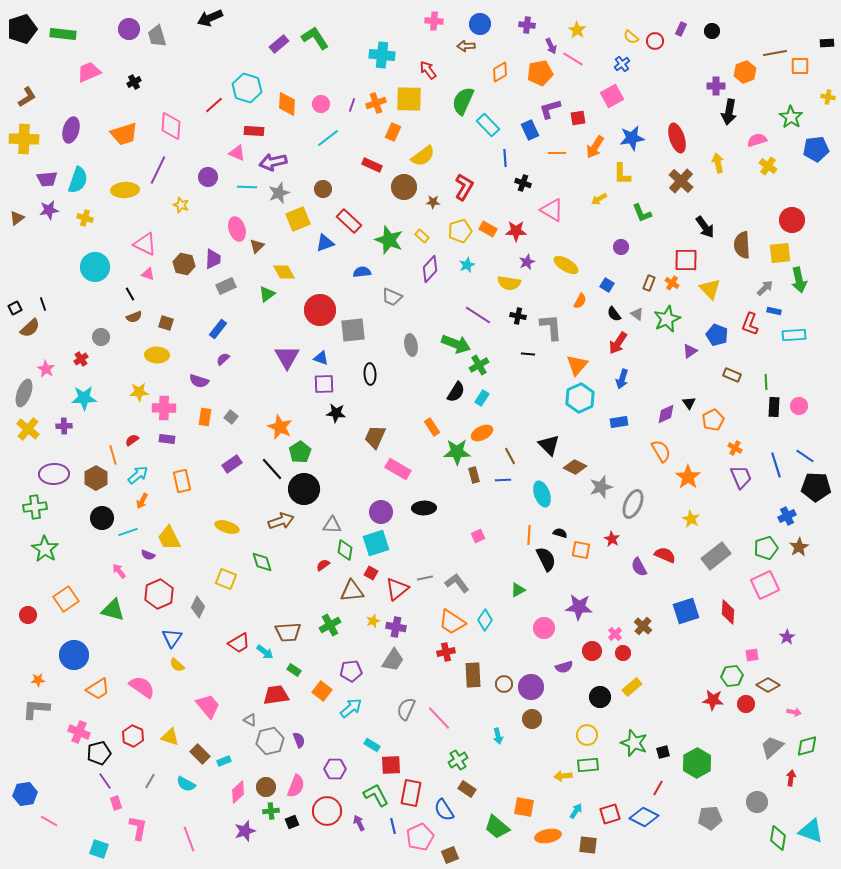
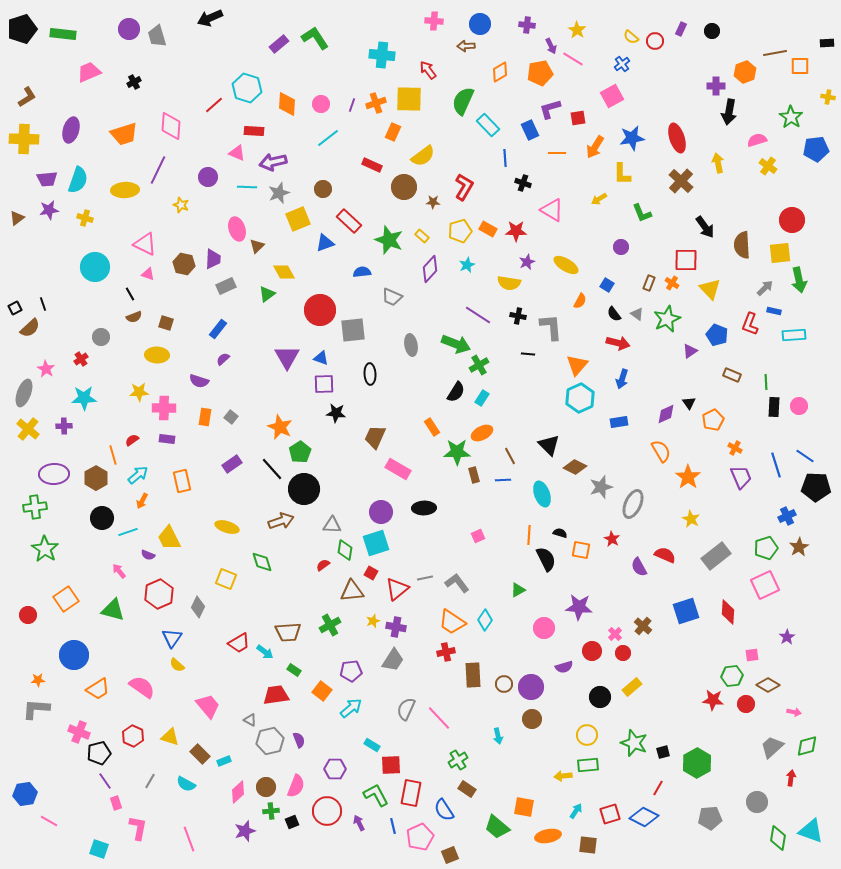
red arrow at (618, 343): rotated 110 degrees counterclockwise
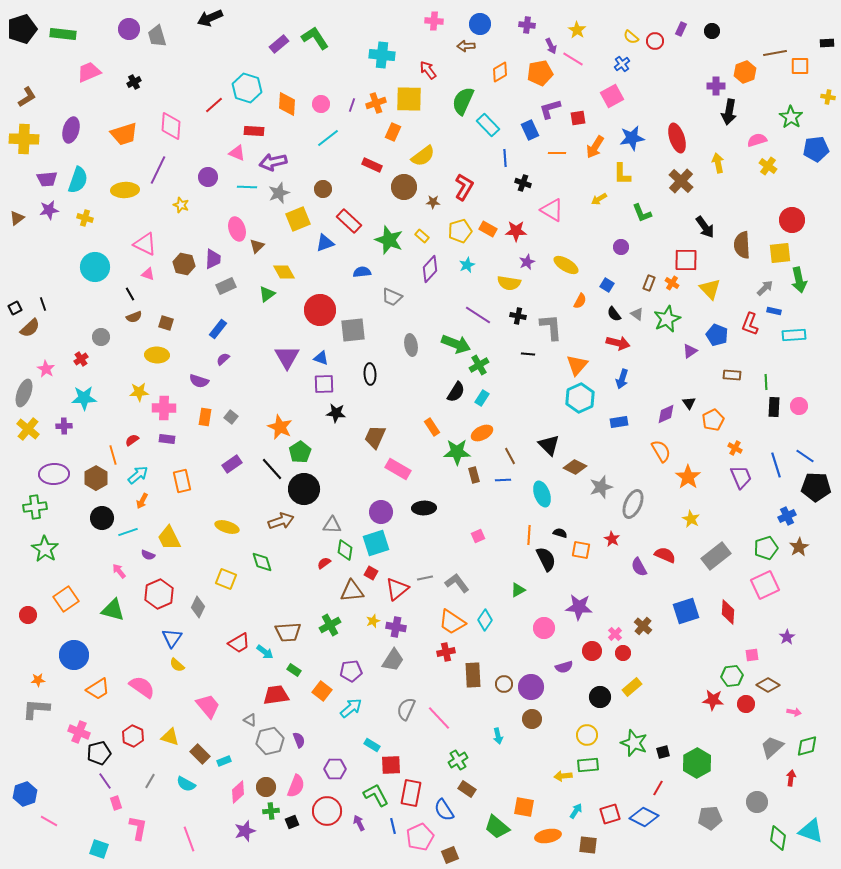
brown rectangle at (732, 375): rotated 18 degrees counterclockwise
red semicircle at (323, 565): moved 1 px right, 2 px up
blue hexagon at (25, 794): rotated 10 degrees counterclockwise
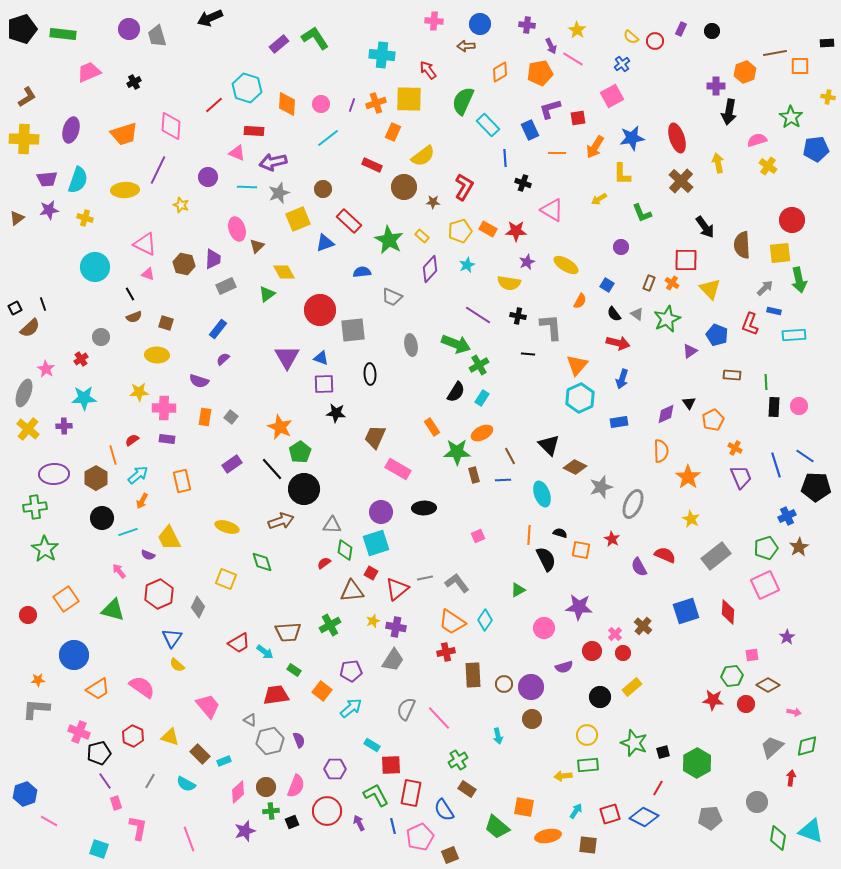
green star at (389, 240): rotated 8 degrees clockwise
orange semicircle at (661, 451): rotated 30 degrees clockwise
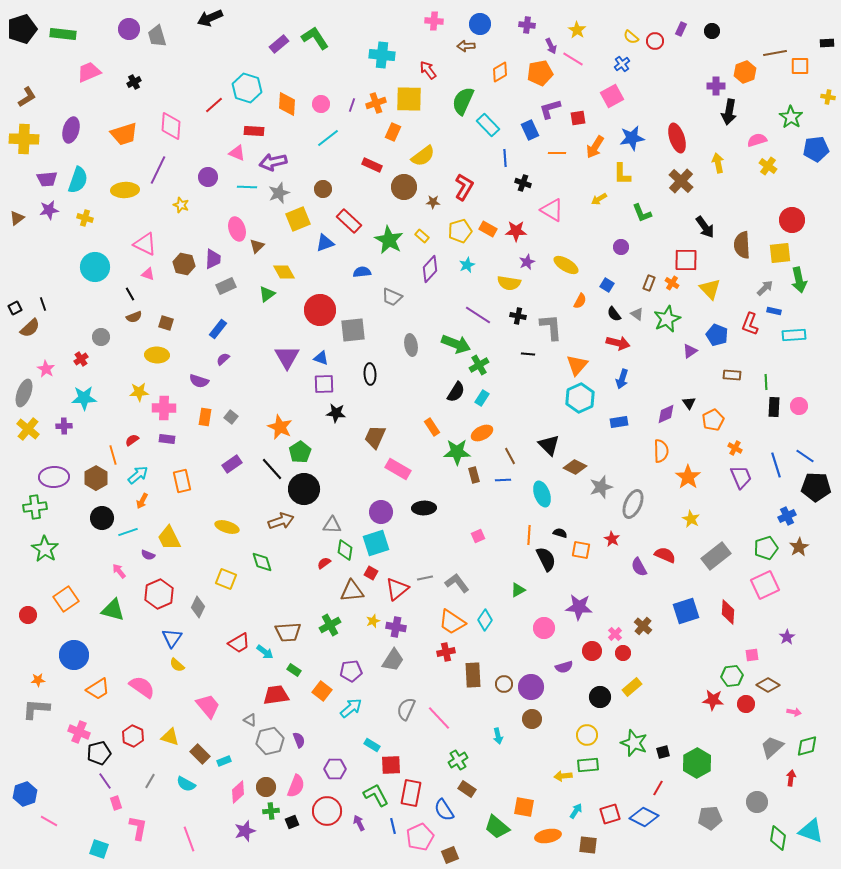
purple ellipse at (54, 474): moved 3 px down
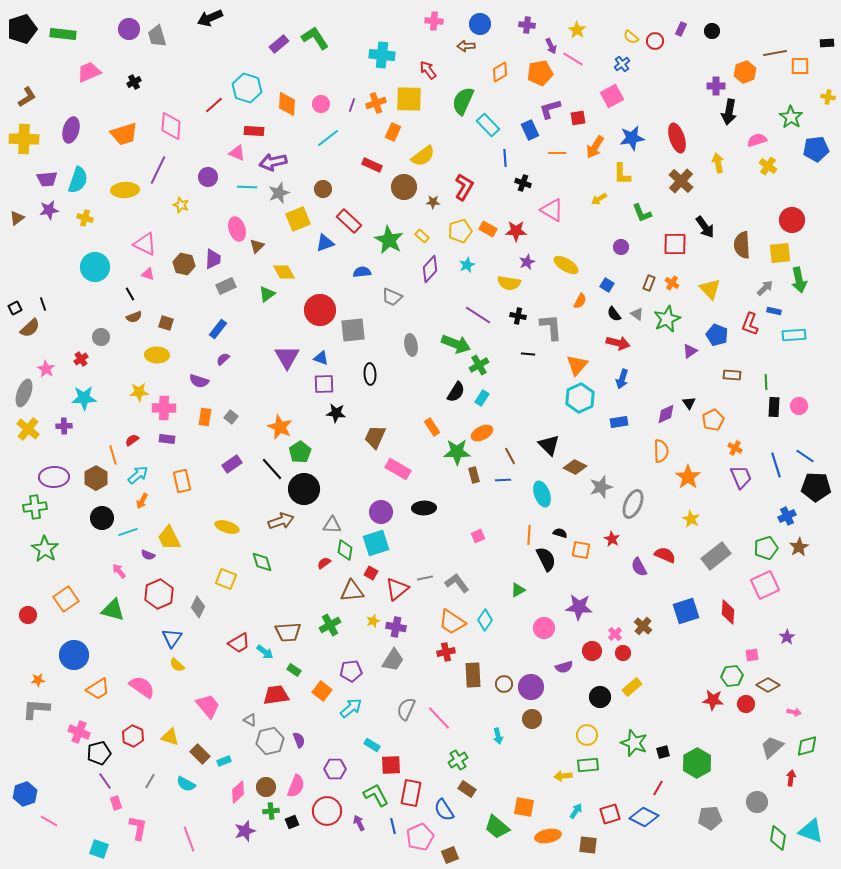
red square at (686, 260): moved 11 px left, 16 px up
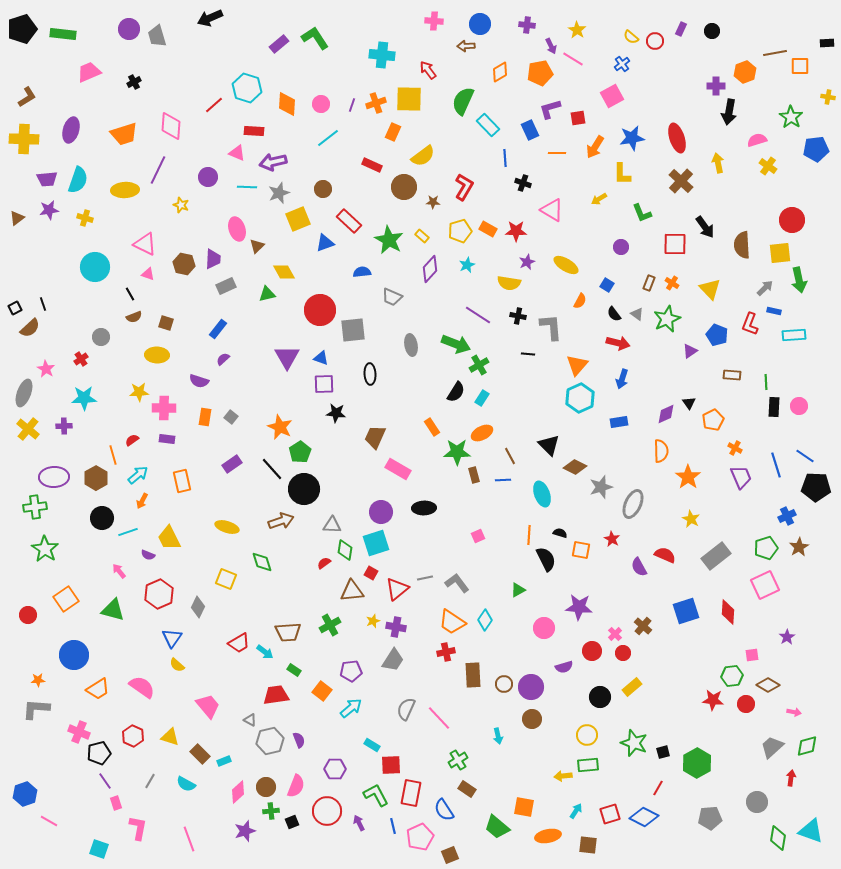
green triangle at (267, 294): rotated 24 degrees clockwise
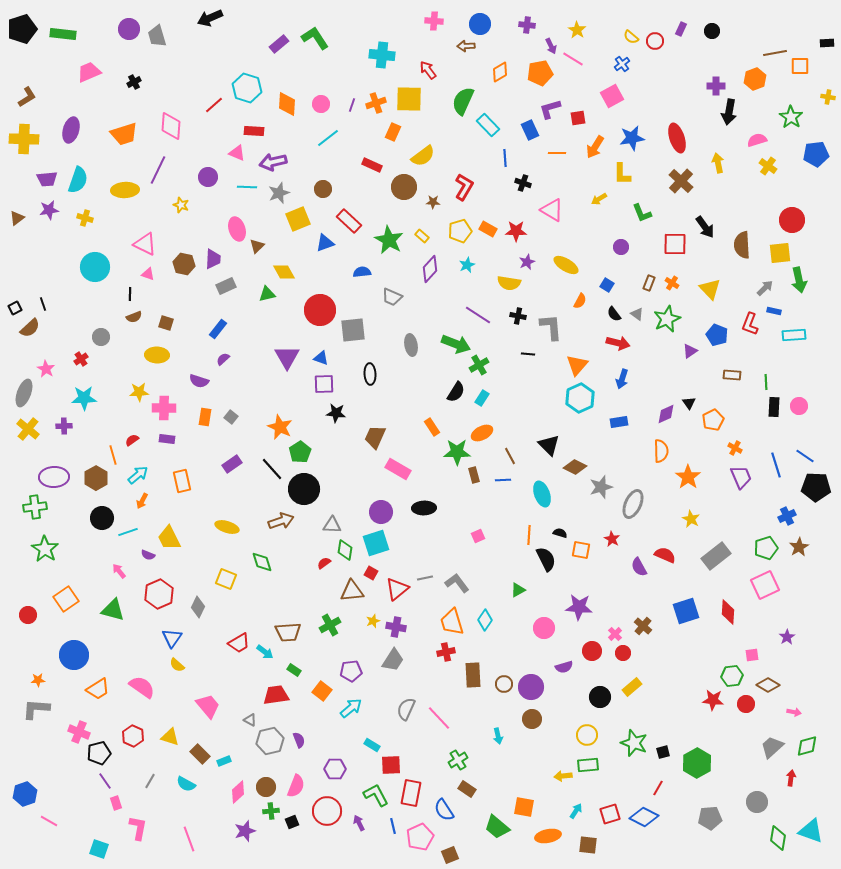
orange hexagon at (745, 72): moved 10 px right, 7 px down
blue pentagon at (816, 149): moved 5 px down
black line at (130, 294): rotated 32 degrees clockwise
orange trapezoid at (452, 622): rotated 40 degrees clockwise
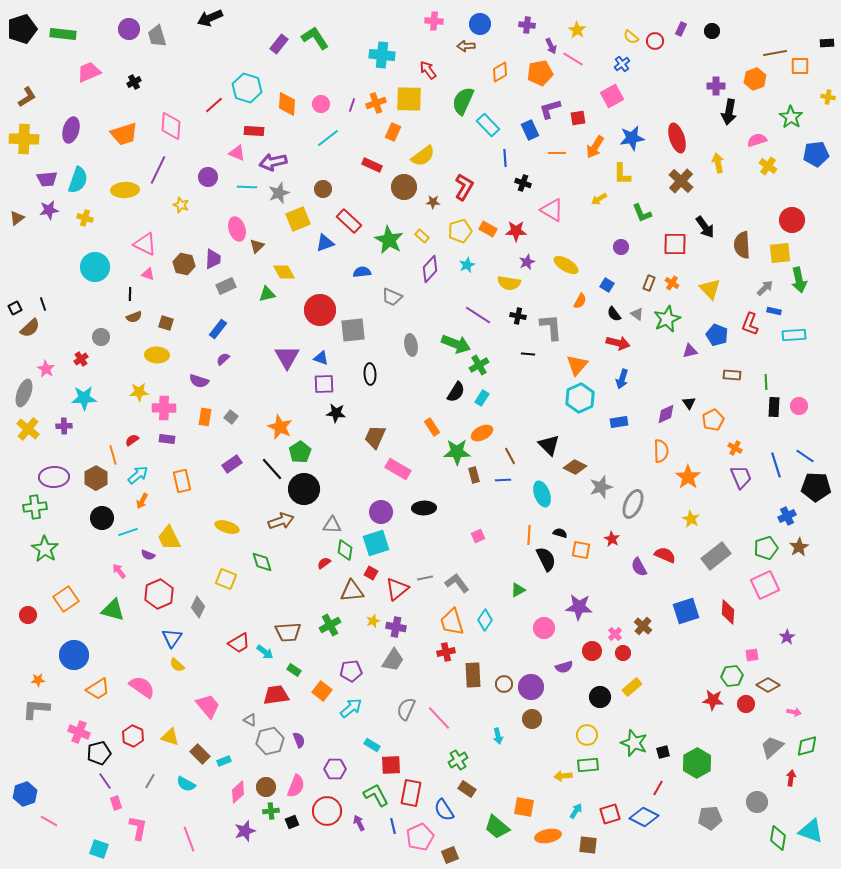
purple rectangle at (279, 44): rotated 12 degrees counterclockwise
purple triangle at (690, 351): rotated 21 degrees clockwise
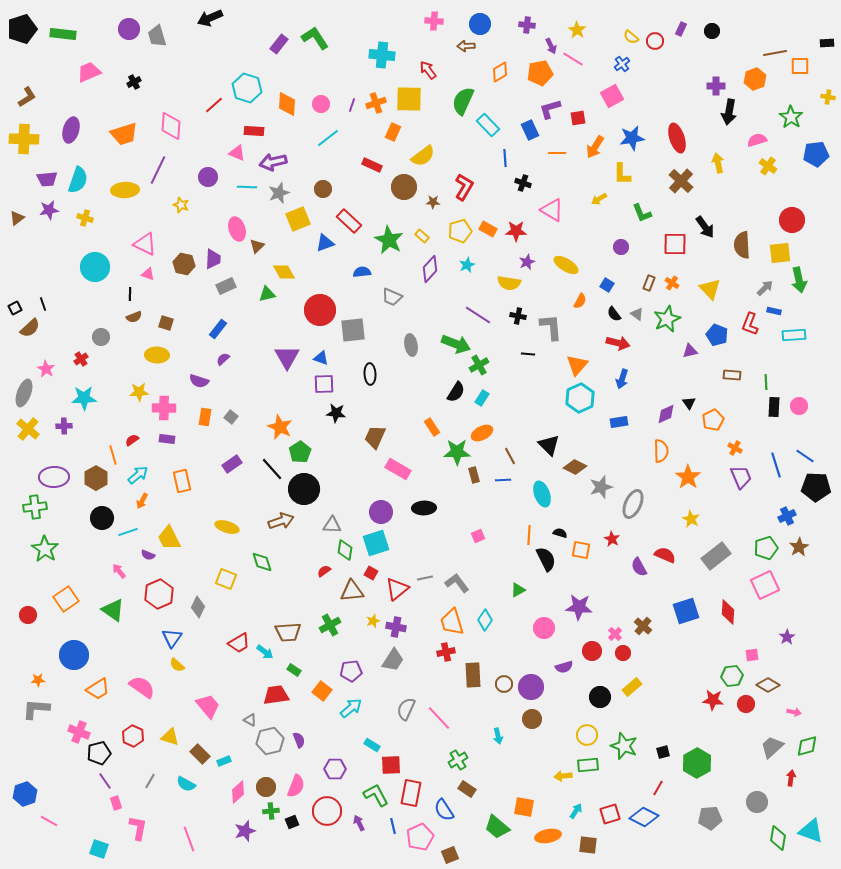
red semicircle at (324, 563): moved 8 px down
green triangle at (113, 610): rotated 20 degrees clockwise
green star at (634, 743): moved 10 px left, 3 px down
